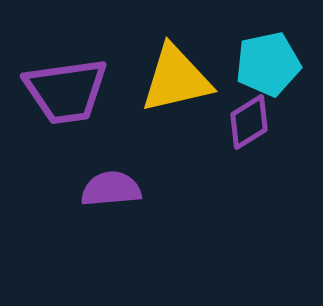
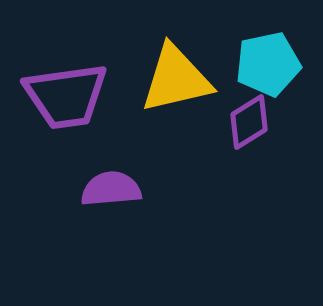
purple trapezoid: moved 5 px down
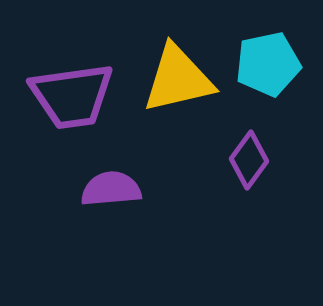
yellow triangle: moved 2 px right
purple trapezoid: moved 6 px right
purple diamond: moved 38 px down; rotated 22 degrees counterclockwise
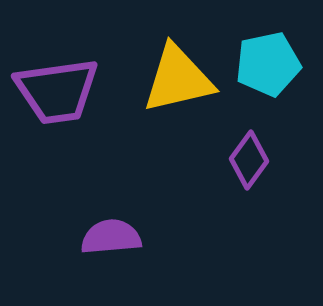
purple trapezoid: moved 15 px left, 5 px up
purple semicircle: moved 48 px down
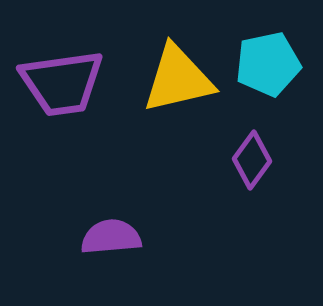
purple trapezoid: moved 5 px right, 8 px up
purple diamond: moved 3 px right
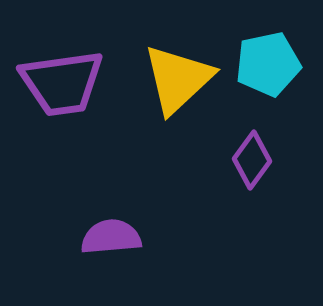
yellow triangle: rotated 30 degrees counterclockwise
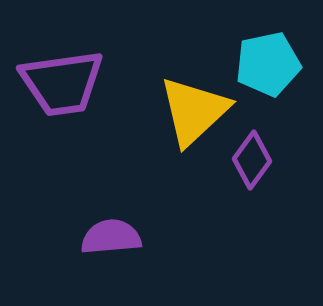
yellow triangle: moved 16 px right, 32 px down
